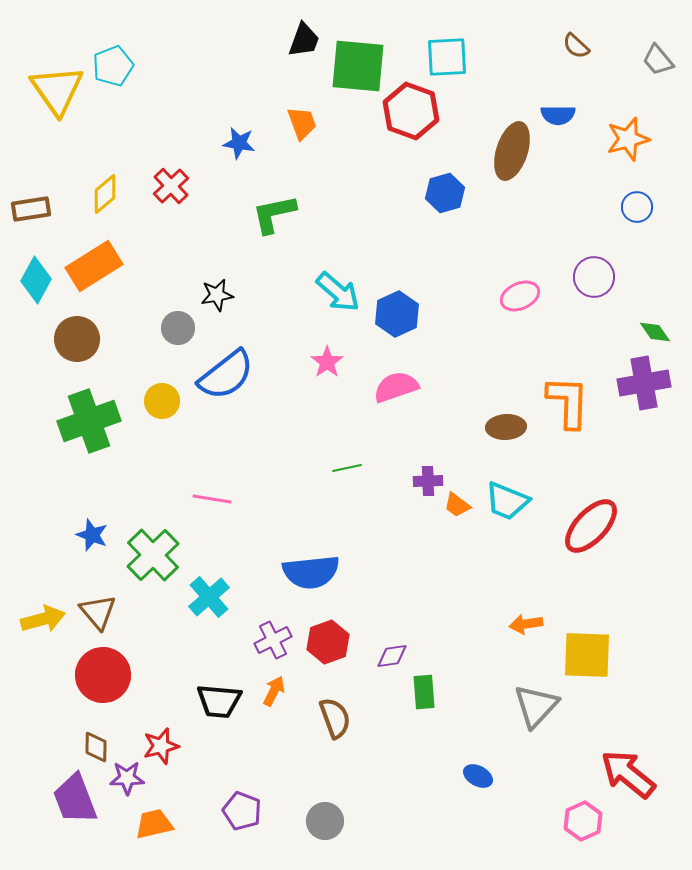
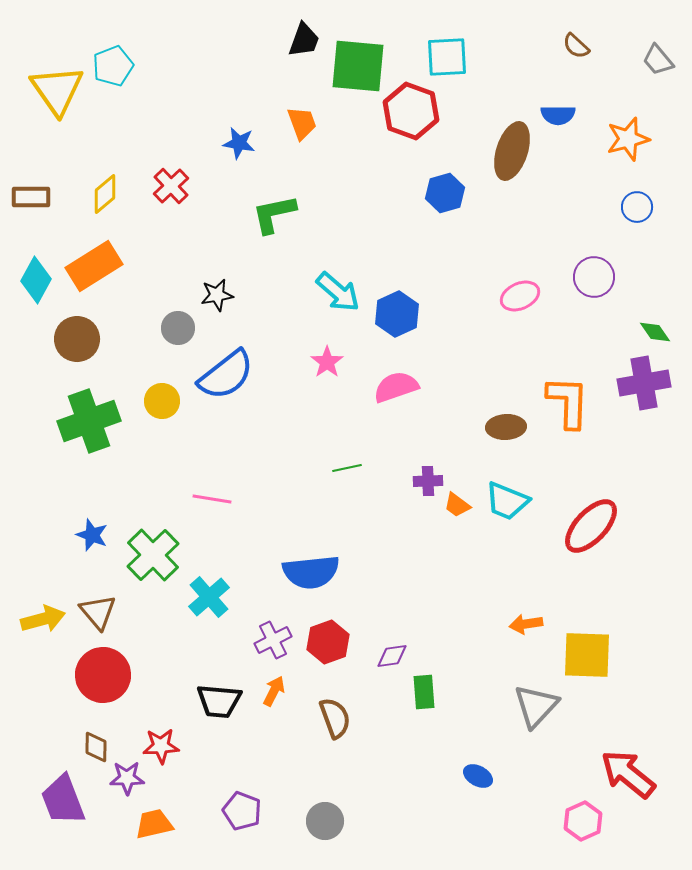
brown rectangle at (31, 209): moved 12 px up; rotated 9 degrees clockwise
red star at (161, 746): rotated 12 degrees clockwise
purple trapezoid at (75, 799): moved 12 px left, 1 px down
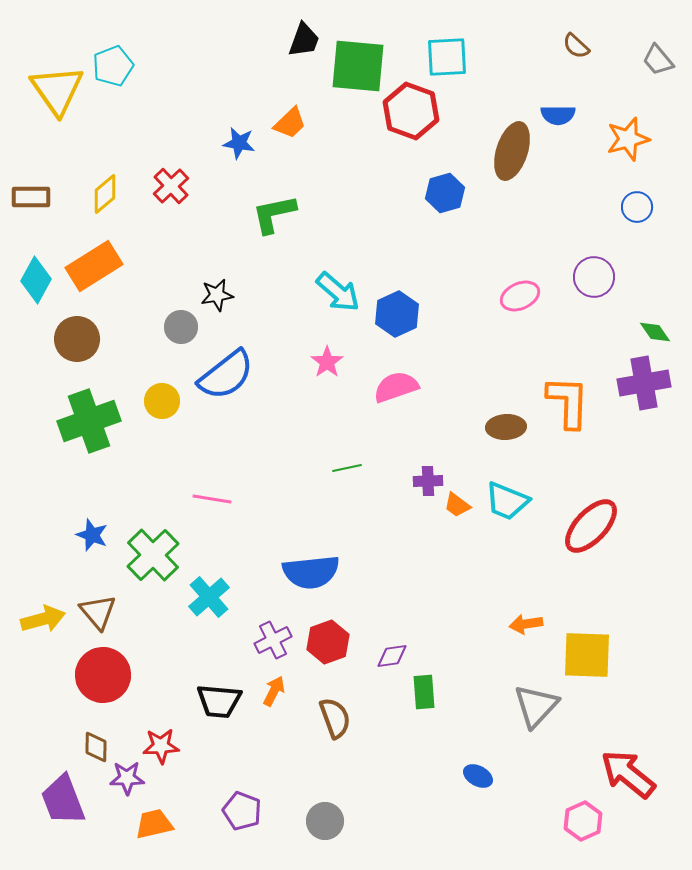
orange trapezoid at (302, 123): moved 12 px left; rotated 66 degrees clockwise
gray circle at (178, 328): moved 3 px right, 1 px up
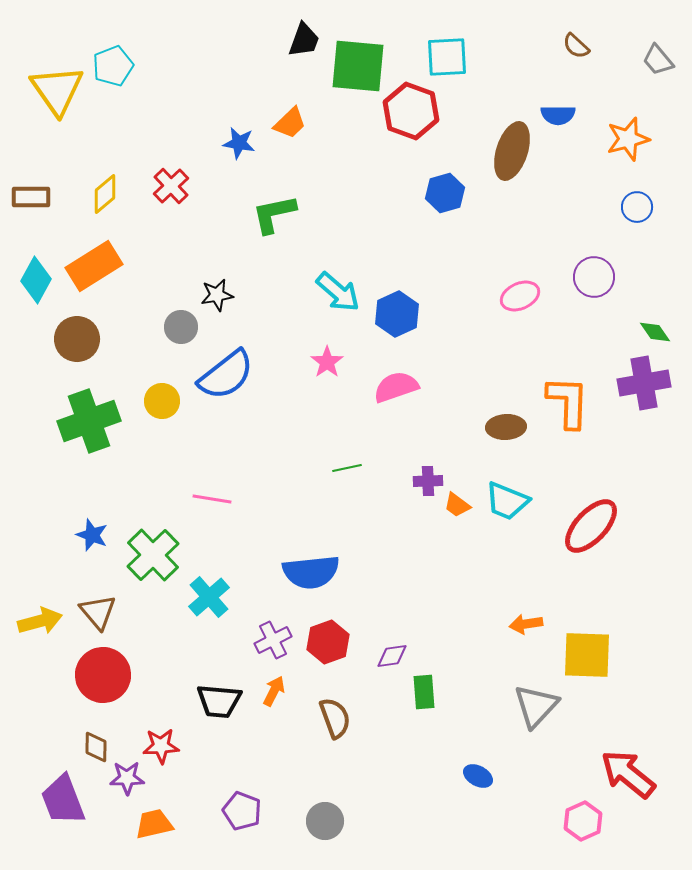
yellow arrow at (43, 619): moved 3 px left, 2 px down
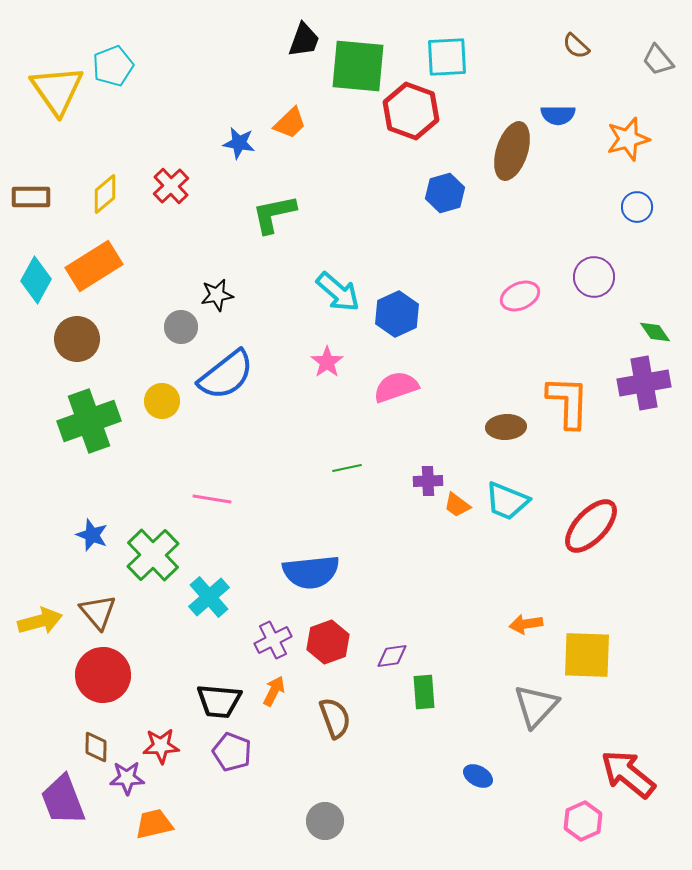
purple pentagon at (242, 811): moved 10 px left, 59 px up
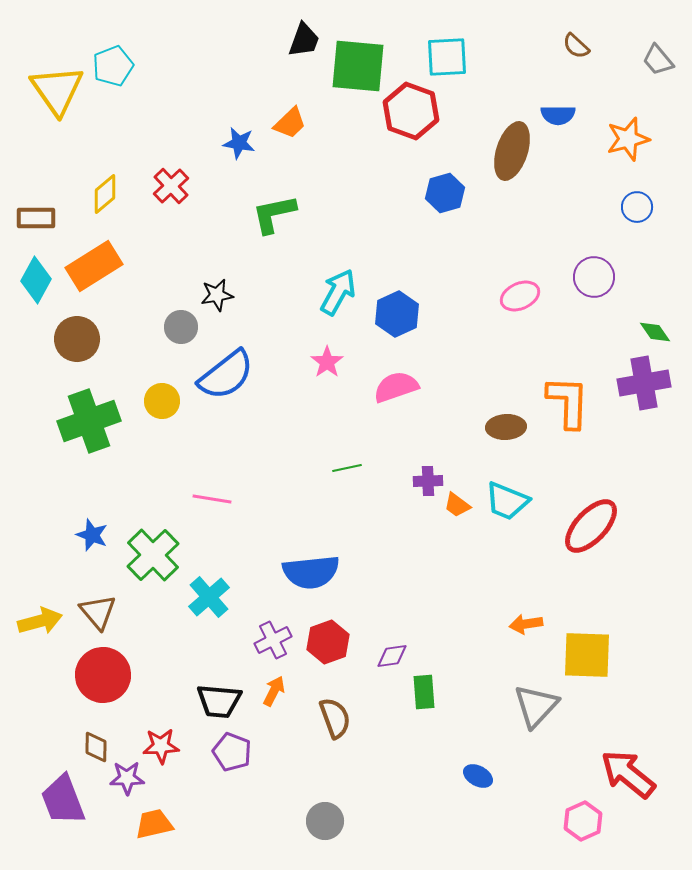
brown rectangle at (31, 197): moved 5 px right, 21 px down
cyan arrow at (338, 292): rotated 102 degrees counterclockwise
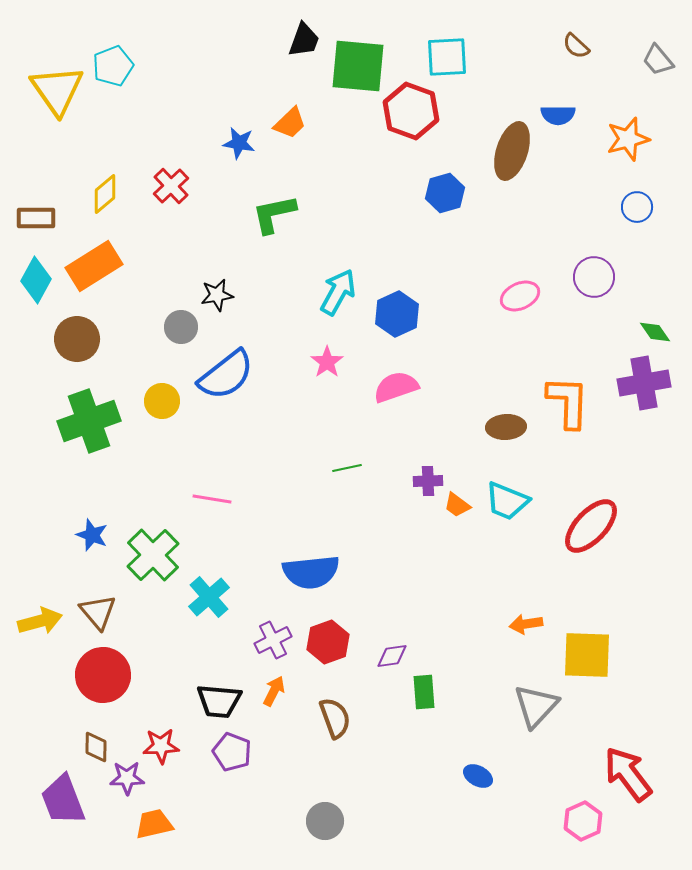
red arrow at (628, 774): rotated 14 degrees clockwise
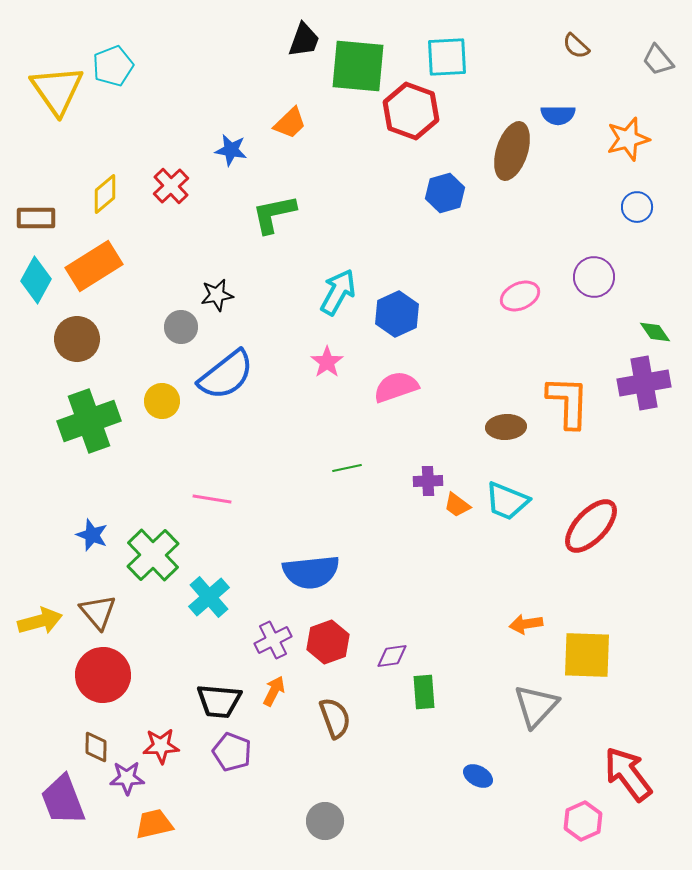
blue star at (239, 143): moved 8 px left, 7 px down
